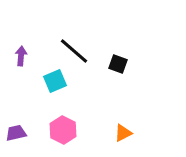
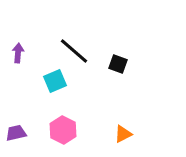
purple arrow: moved 3 px left, 3 px up
orange triangle: moved 1 px down
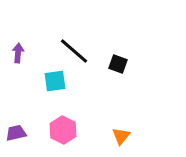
cyan square: rotated 15 degrees clockwise
orange triangle: moved 2 px left, 2 px down; rotated 24 degrees counterclockwise
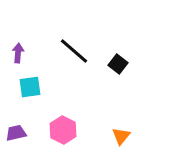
black square: rotated 18 degrees clockwise
cyan square: moved 25 px left, 6 px down
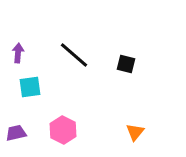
black line: moved 4 px down
black square: moved 8 px right; rotated 24 degrees counterclockwise
orange triangle: moved 14 px right, 4 px up
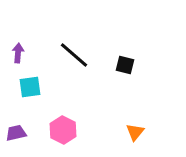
black square: moved 1 px left, 1 px down
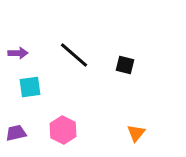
purple arrow: rotated 84 degrees clockwise
orange triangle: moved 1 px right, 1 px down
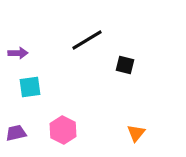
black line: moved 13 px right, 15 px up; rotated 72 degrees counterclockwise
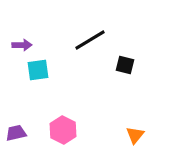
black line: moved 3 px right
purple arrow: moved 4 px right, 8 px up
cyan square: moved 8 px right, 17 px up
orange triangle: moved 1 px left, 2 px down
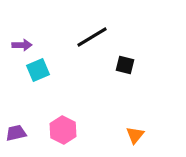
black line: moved 2 px right, 3 px up
cyan square: rotated 15 degrees counterclockwise
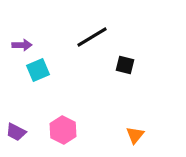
purple trapezoid: moved 1 px up; rotated 140 degrees counterclockwise
